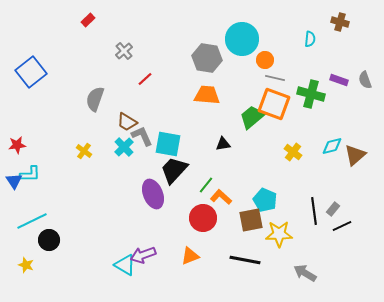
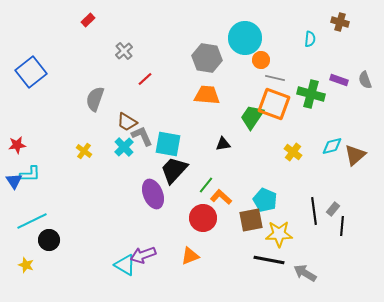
cyan circle at (242, 39): moved 3 px right, 1 px up
orange circle at (265, 60): moved 4 px left
green trapezoid at (252, 117): rotated 16 degrees counterclockwise
black line at (342, 226): rotated 60 degrees counterclockwise
black line at (245, 260): moved 24 px right
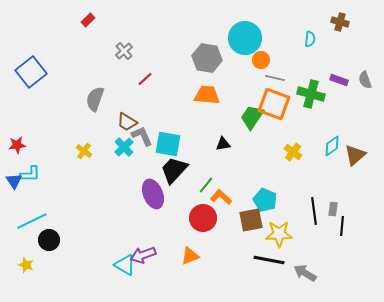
cyan diamond at (332, 146): rotated 20 degrees counterclockwise
gray rectangle at (333, 209): rotated 32 degrees counterclockwise
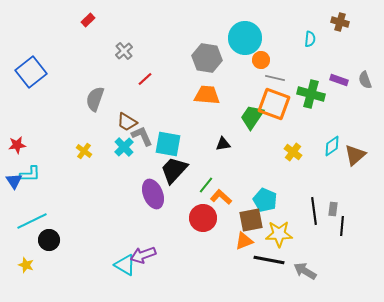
orange triangle at (190, 256): moved 54 px right, 15 px up
gray arrow at (305, 273): moved 2 px up
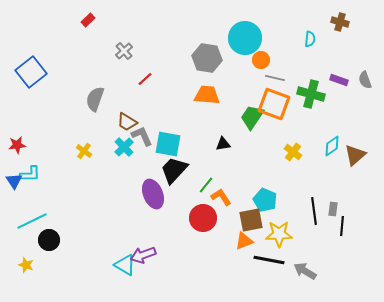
orange L-shape at (221, 197): rotated 15 degrees clockwise
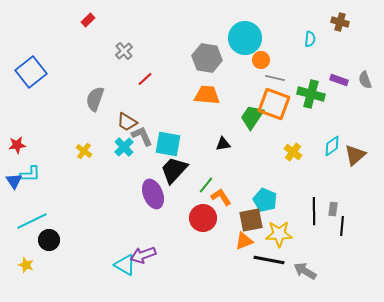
black line at (314, 211): rotated 8 degrees clockwise
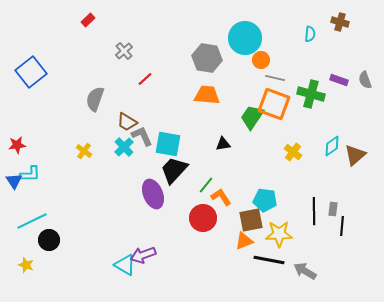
cyan semicircle at (310, 39): moved 5 px up
cyan pentagon at (265, 200): rotated 15 degrees counterclockwise
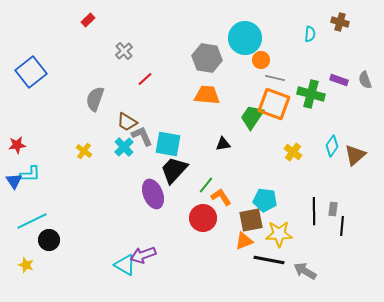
cyan diamond at (332, 146): rotated 20 degrees counterclockwise
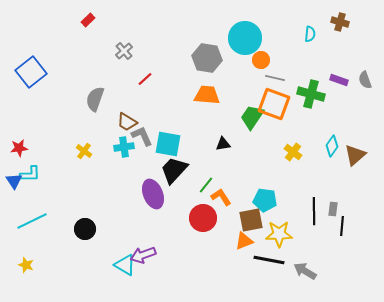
red star at (17, 145): moved 2 px right, 3 px down
cyan cross at (124, 147): rotated 36 degrees clockwise
black circle at (49, 240): moved 36 px right, 11 px up
